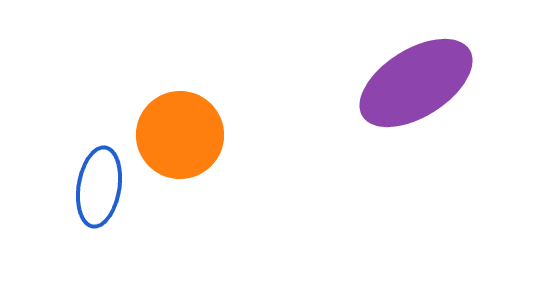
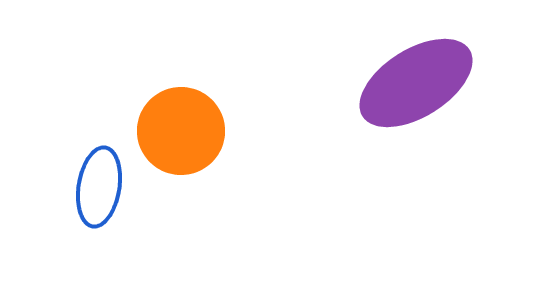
orange circle: moved 1 px right, 4 px up
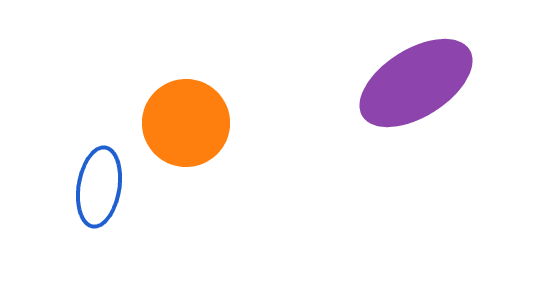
orange circle: moved 5 px right, 8 px up
